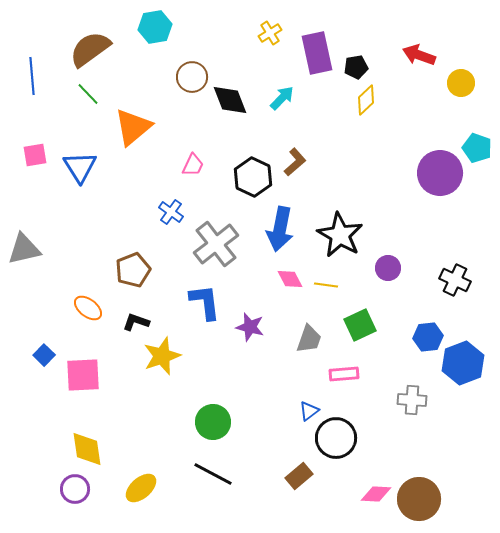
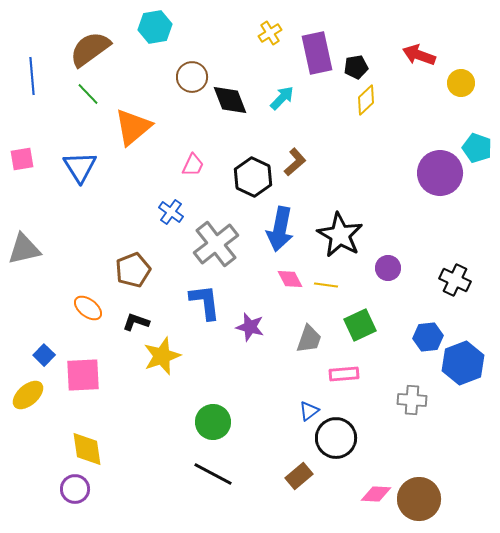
pink square at (35, 155): moved 13 px left, 4 px down
yellow ellipse at (141, 488): moved 113 px left, 93 px up
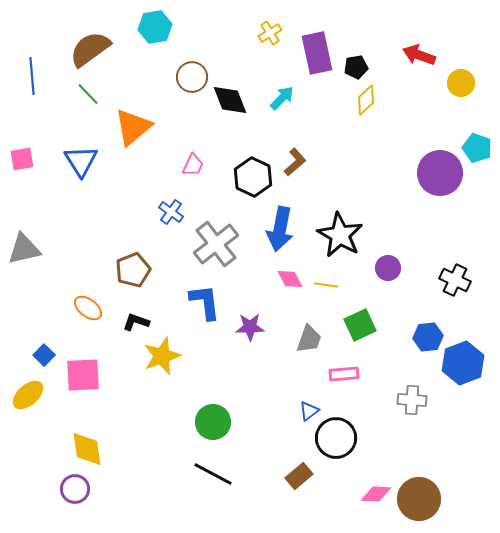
blue triangle at (80, 167): moved 1 px right, 6 px up
purple star at (250, 327): rotated 16 degrees counterclockwise
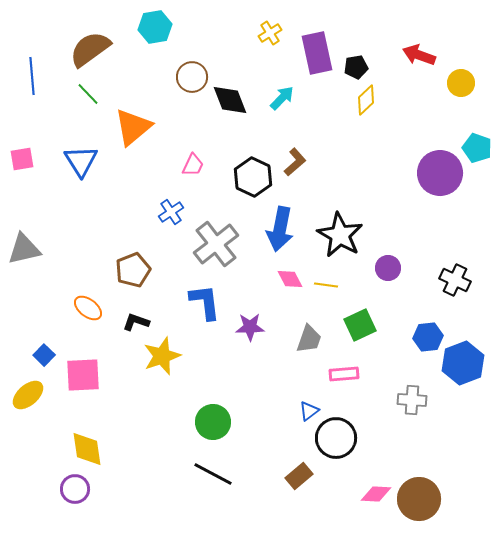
blue cross at (171, 212): rotated 20 degrees clockwise
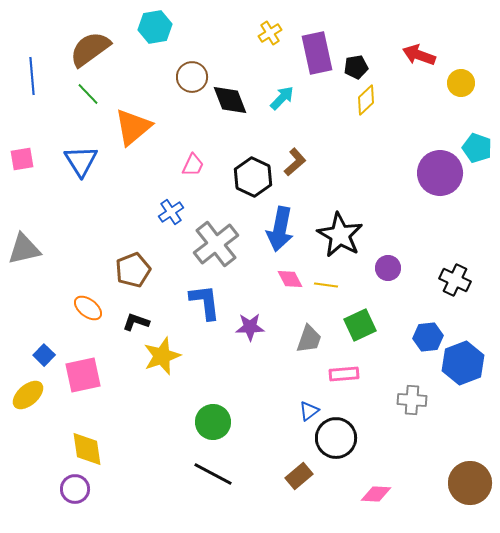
pink square at (83, 375): rotated 9 degrees counterclockwise
brown circle at (419, 499): moved 51 px right, 16 px up
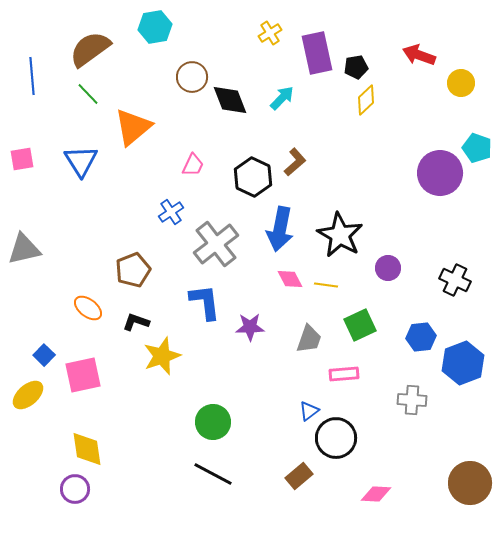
blue hexagon at (428, 337): moved 7 px left
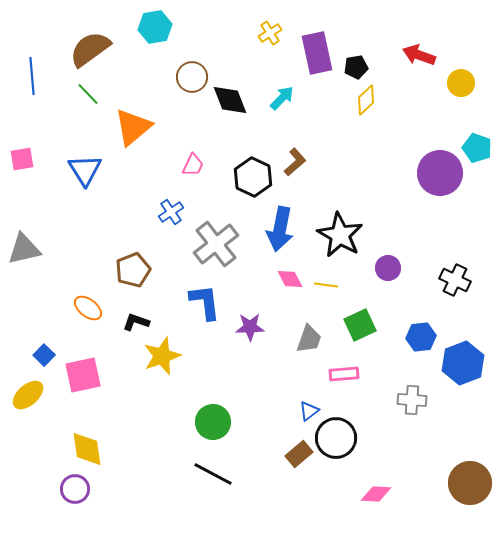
blue triangle at (81, 161): moved 4 px right, 9 px down
brown rectangle at (299, 476): moved 22 px up
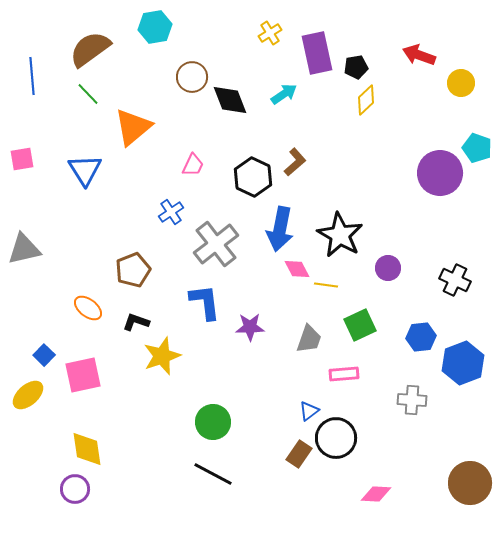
cyan arrow at (282, 98): moved 2 px right, 4 px up; rotated 12 degrees clockwise
pink diamond at (290, 279): moved 7 px right, 10 px up
brown rectangle at (299, 454): rotated 16 degrees counterclockwise
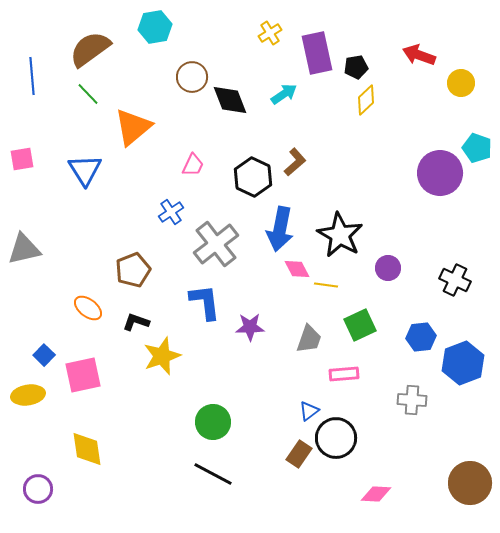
yellow ellipse at (28, 395): rotated 32 degrees clockwise
purple circle at (75, 489): moved 37 px left
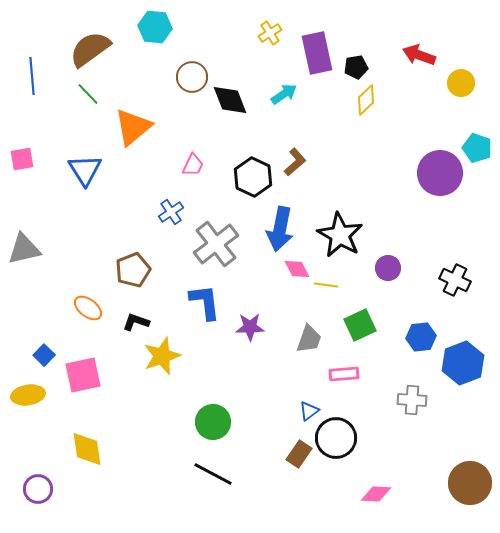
cyan hexagon at (155, 27): rotated 16 degrees clockwise
